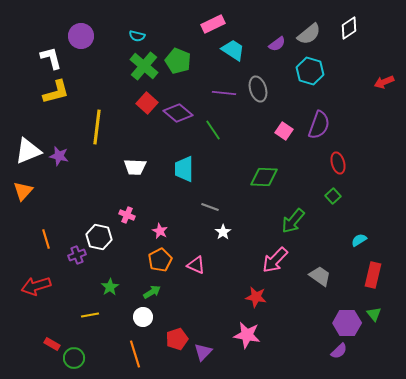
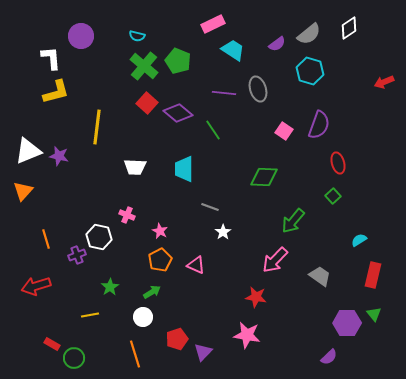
white L-shape at (51, 58): rotated 10 degrees clockwise
purple semicircle at (339, 351): moved 10 px left, 6 px down
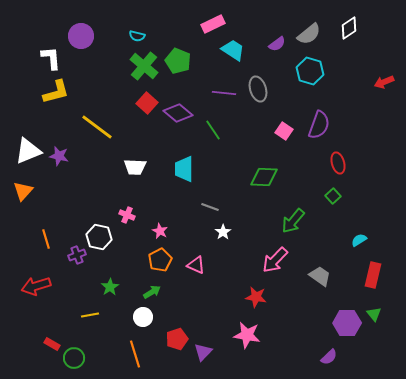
yellow line at (97, 127): rotated 60 degrees counterclockwise
